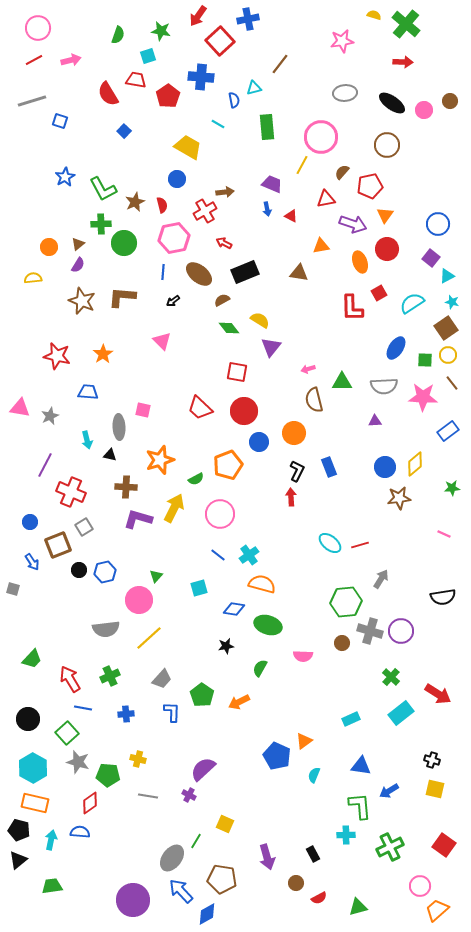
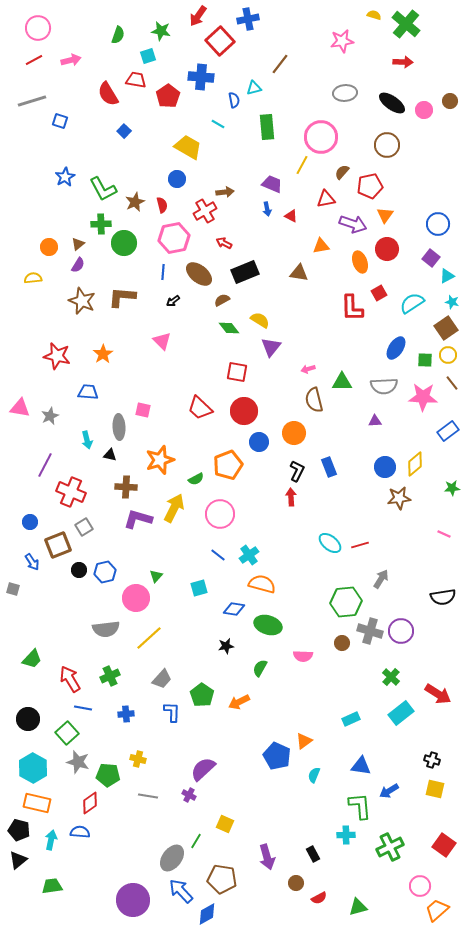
pink circle at (139, 600): moved 3 px left, 2 px up
orange rectangle at (35, 803): moved 2 px right
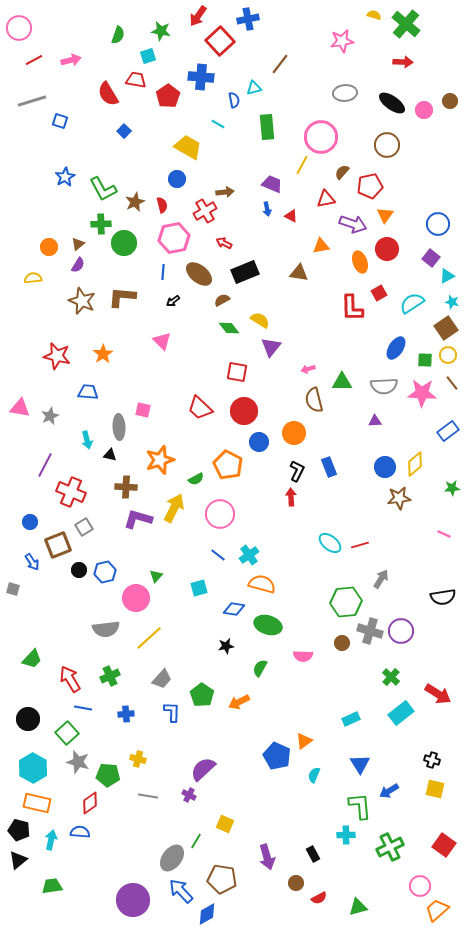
pink circle at (38, 28): moved 19 px left
pink star at (423, 397): moved 1 px left, 4 px up
orange pentagon at (228, 465): rotated 24 degrees counterclockwise
blue triangle at (361, 766): moved 1 px left, 2 px up; rotated 50 degrees clockwise
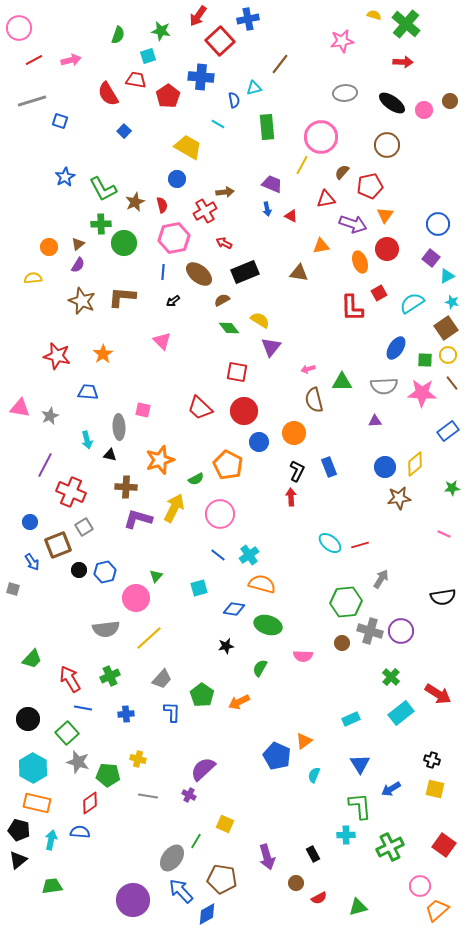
blue arrow at (389, 791): moved 2 px right, 2 px up
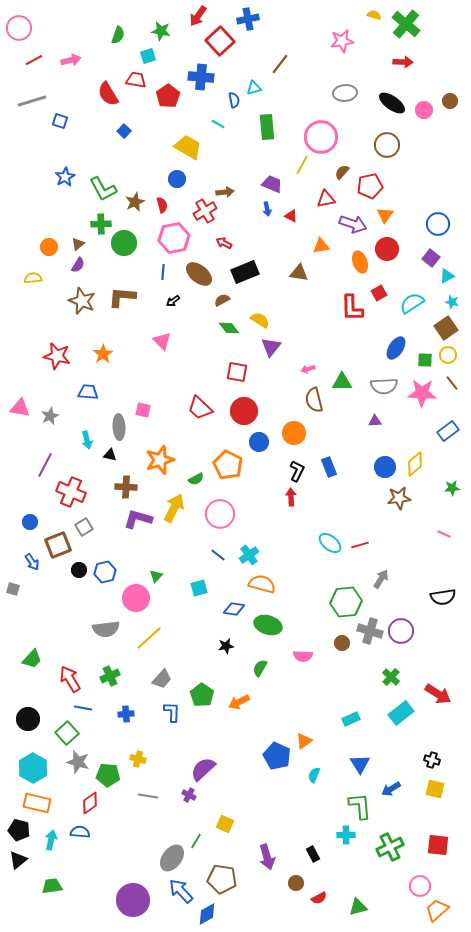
red square at (444, 845): moved 6 px left; rotated 30 degrees counterclockwise
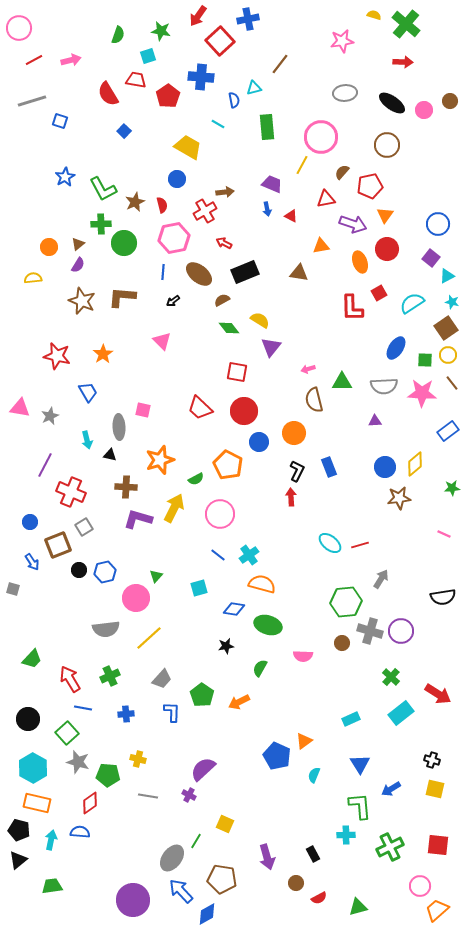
blue trapezoid at (88, 392): rotated 55 degrees clockwise
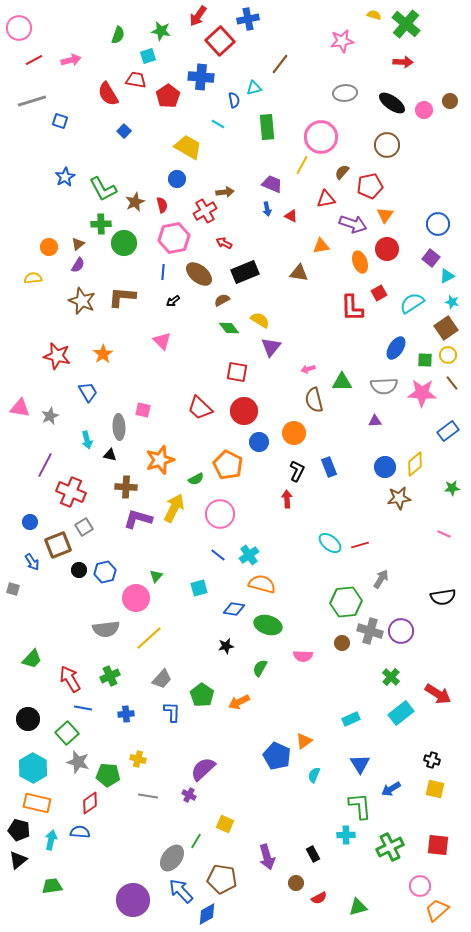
red arrow at (291, 497): moved 4 px left, 2 px down
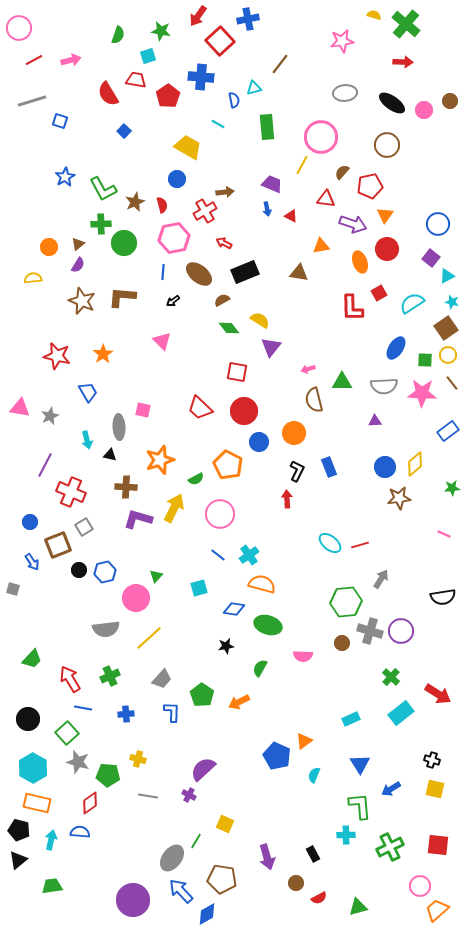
red triangle at (326, 199): rotated 18 degrees clockwise
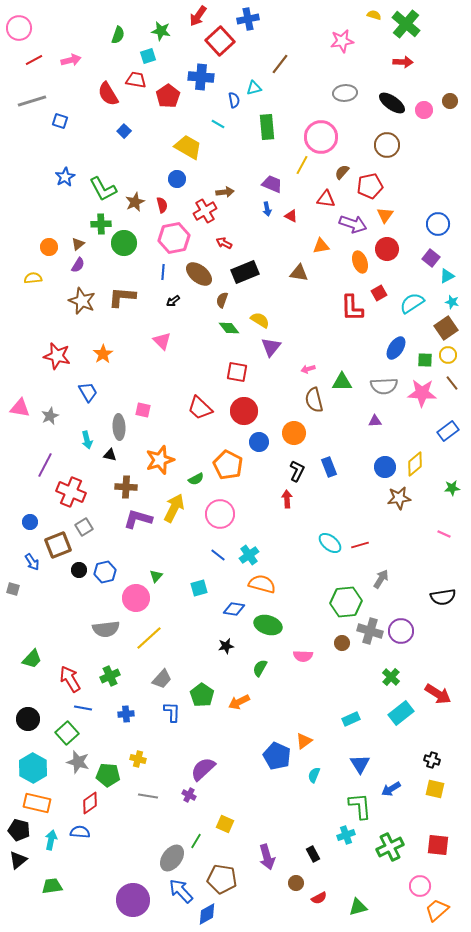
brown semicircle at (222, 300): rotated 42 degrees counterclockwise
cyan cross at (346, 835): rotated 18 degrees counterclockwise
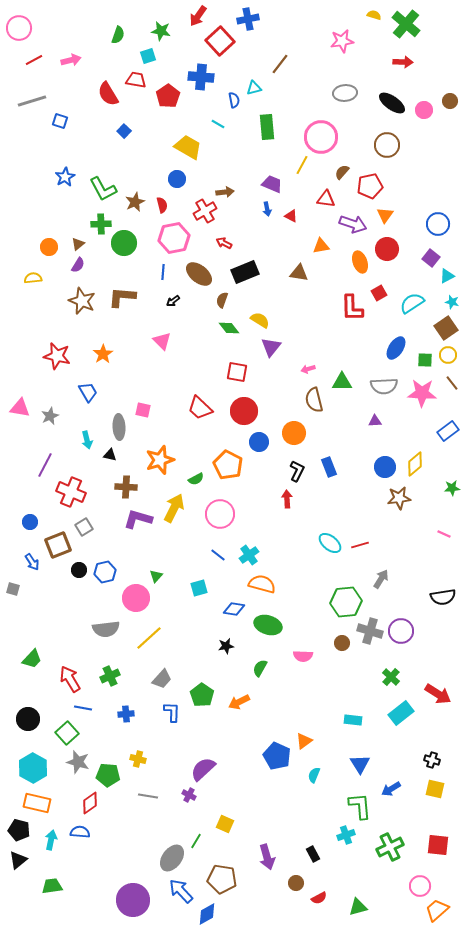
cyan rectangle at (351, 719): moved 2 px right, 1 px down; rotated 30 degrees clockwise
